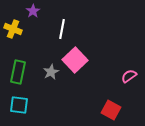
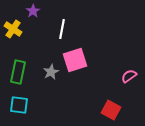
yellow cross: rotated 12 degrees clockwise
pink square: rotated 25 degrees clockwise
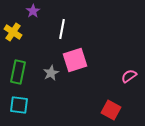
yellow cross: moved 3 px down
gray star: moved 1 px down
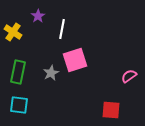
purple star: moved 5 px right, 5 px down
red square: rotated 24 degrees counterclockwise
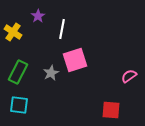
green rectangle: rotated 15 degrees clockwise
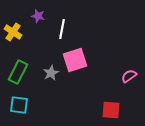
purple star: rotated 24 degrees counterclockwise
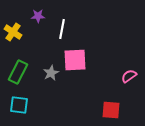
purple star: rotated 16 degrees counterclockwise
pink square: rotated 15 degrees clockwise
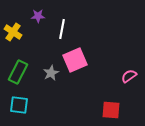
pink square: rotated 20 degrees counterclockwise
